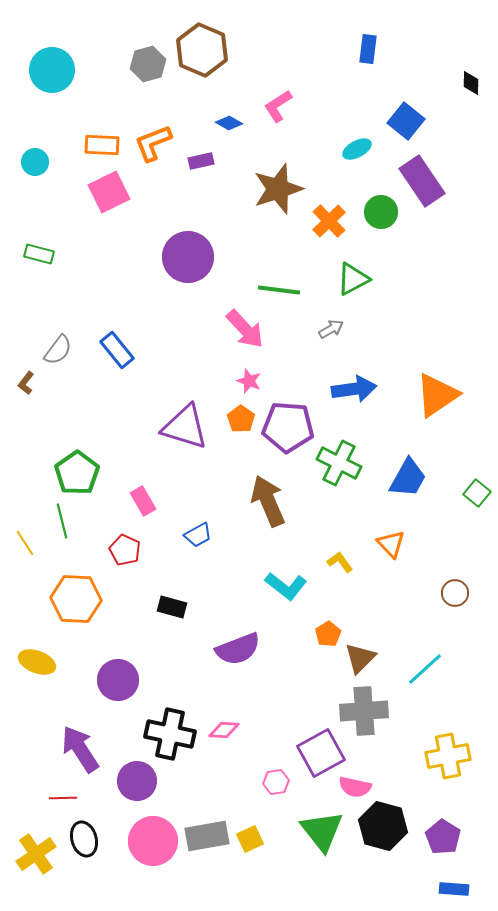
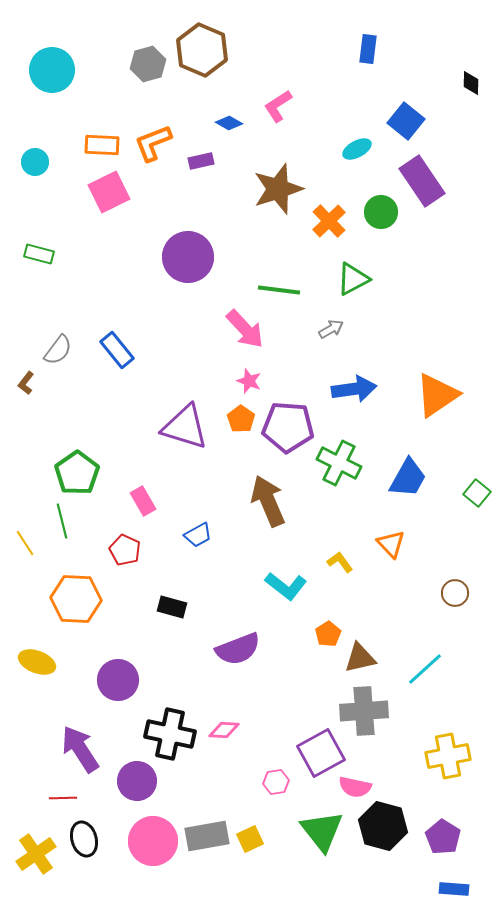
brown triangle at (360, 658): rotated 32 degrees clockwise
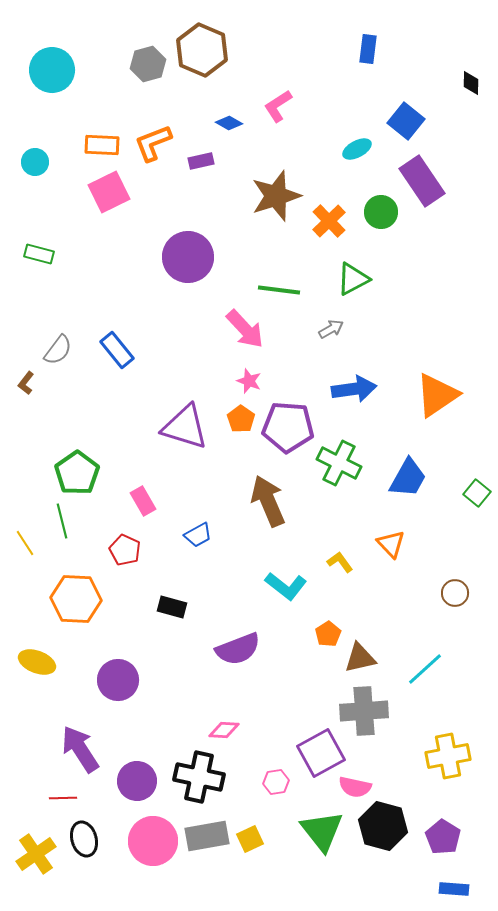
brown star at (278, 189): moved 2 px left, 7 px down
black cross at (170, 734): moved 29 px right, 43 px down
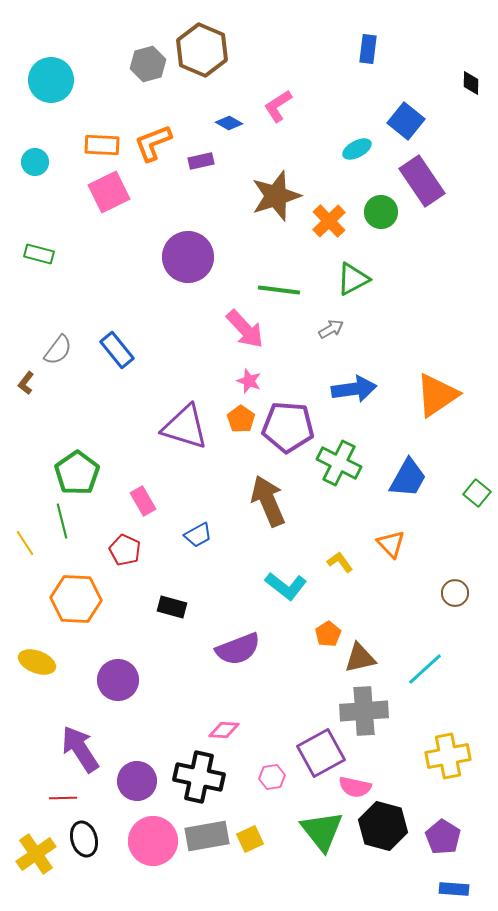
cyan circle at (52, 70): moved 1 px left, 10 px down
pink hexagon at (276, 782): moved 4 px left, 5 px up
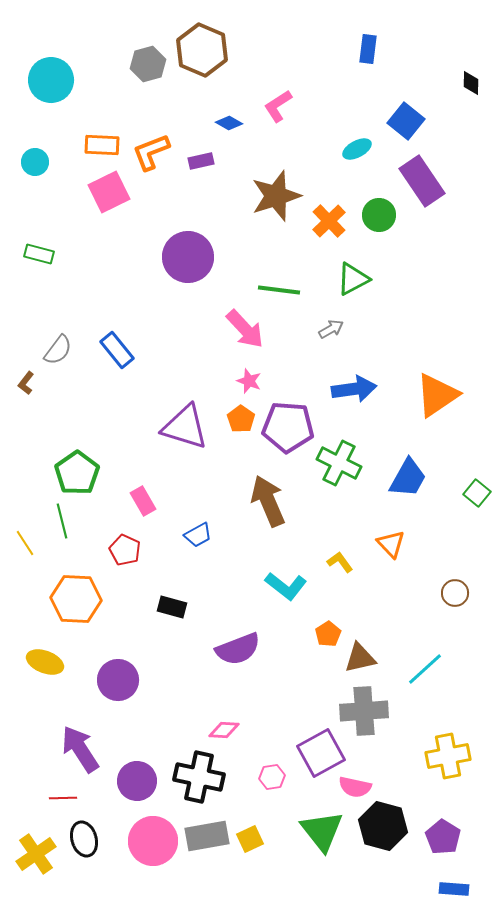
orange L-shape at (153, 143): moved 2 px left, 9 px down
green circle at (381, 212): moved 2 px left, 3 px down
yellow ellipse at (37, 662): moved 8 px right
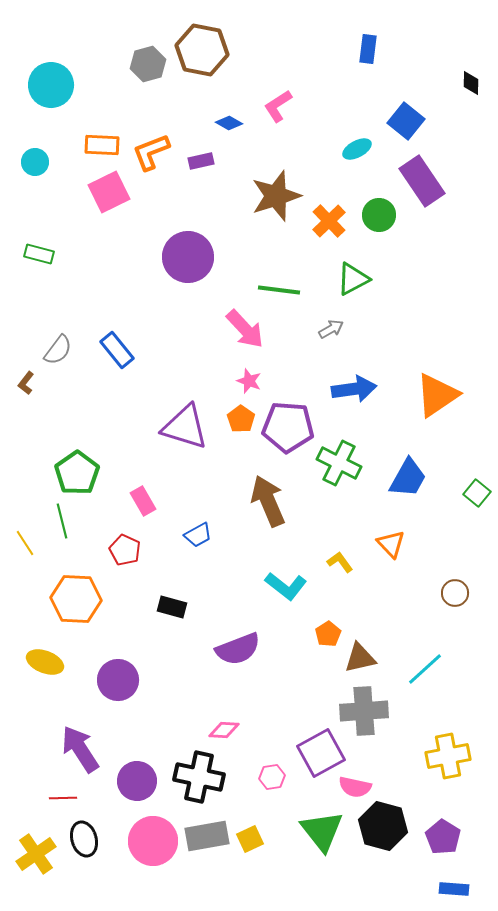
brown hexagon at (202, 50): rotated 12 degrees counterclockwise
cyan circle at (51, 80): moved 5 px down
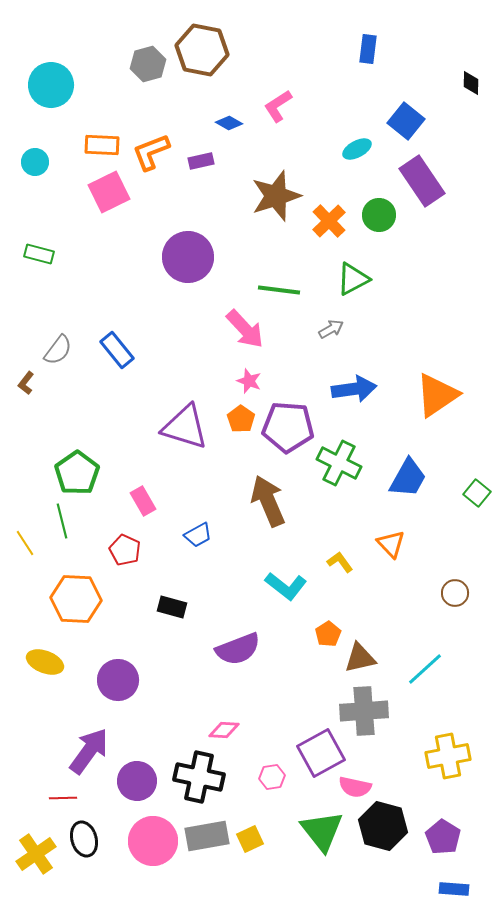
purple arrow at (80, 749): moved 9 px right, 2 px down; rotated 69 degrees clockwise
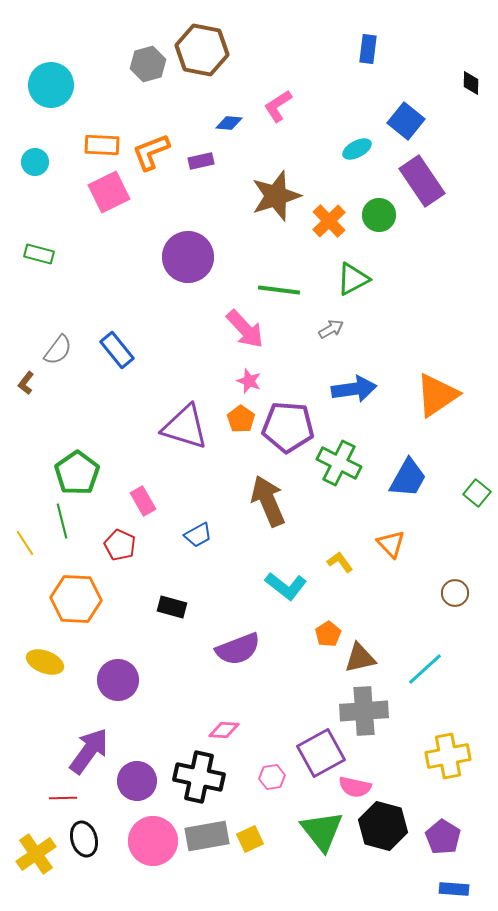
blue diamond at (229, 123): rotated 24 degrees counterclockwise
red pentagon at (125, 550): moved 5 px left, 5 px up
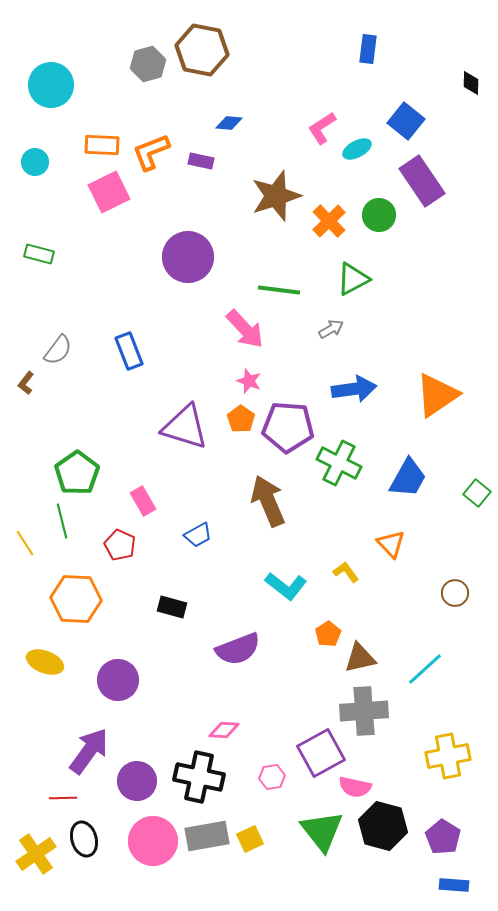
pink L-shape at (278, 106): moved 44 px right, 22 px down
purple rectangle at (201, 161): rotated 25 degrees clockwise
blue rectangle at (117, 350): moved 12 px right, 1 px down; rotated 18 degrees clockwise
yellow L-shape at (340, 562): moved 6 px right, 10 px down
blue rectangle at (454, 889): moved 4 px up
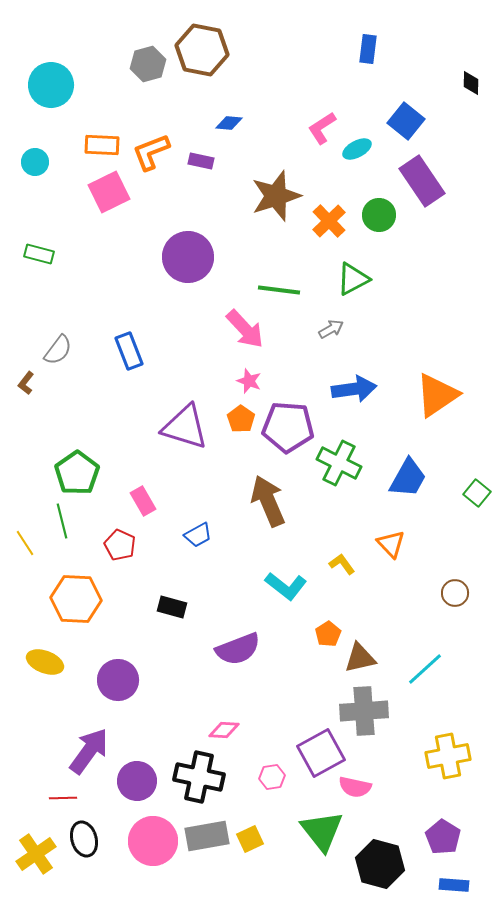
yellow L-shape at (346, 572): moved 4 px left, 8 px up
black hexagon at (383, 826): moved 3 px left, 38 px down
